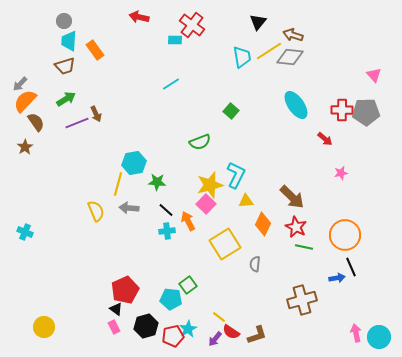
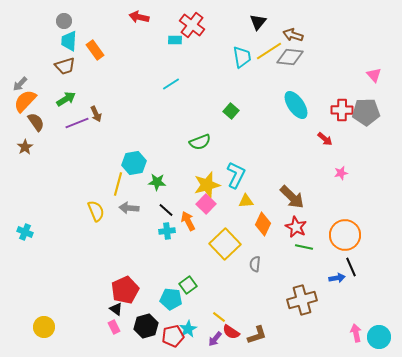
yellow star at (210, 185): moved 3 px left
yellow square at (225, 244): rotated 12 degrees counterclockwise
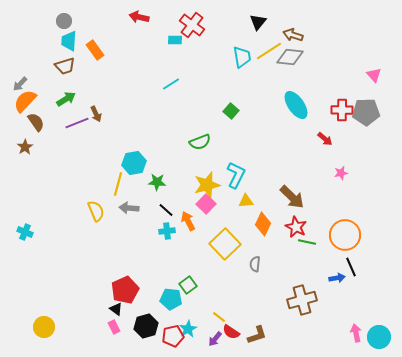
green line at (304, 247): moved 3 px right, 5 px up
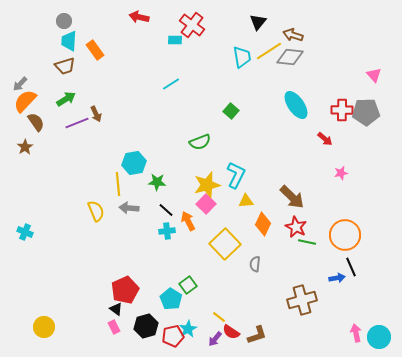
yellow line at (118, 184): rotated 20 degrees counterclockwise
cyan pentagon at (171, 299): rotated 25 degrees clockwise
